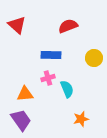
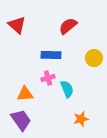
red semicircle: rotated 18 degrees counterclockwise
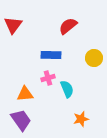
red triangle: moved 4 px left; rotated 24 degrees clockwise
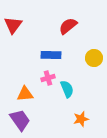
purple trapezoid: moved 1 px left
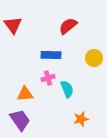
red triangle: rotated 12 degrees counterclockwise
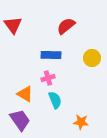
red semicircle: moved 2 px left
yellow circle: moved 2 px left
cyan semicircle: moved 12 px left, 11 px down
orange triangle: rotated 36 degrees clockwise
orange star: moved 3 px down; rotated 21 degrees clockwise
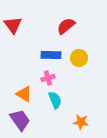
yellow circle: moved 13 px left
orange triangle: moved 1 px left
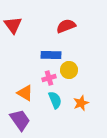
red semicircle: rotated 18 degrees clockwise
yellow circle: moved 10 px left, 12 px down
pink cross: moved 1 px right
orange triangle: moved 1 px right, 1 px up
orange star: moved 19 px up; rotated 28 degrees counterclockwise
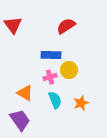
red semicircle: rotated 12 degrees counterclockwise
pink cross: moved 1 px right, 1 px up
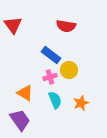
red semicircle: rotated 138 degrees counterclockwise
blue rectangle: rotated 36 degrees clockwise
